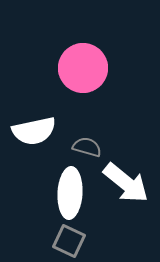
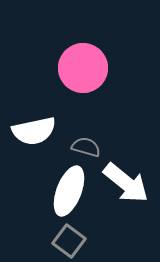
gray semicircle: moved 1 px left
white ellipse: moved 1 px left, 2 px up; rotated 18 degrees clockwise
gray square: rotated 12 degrees clockwise
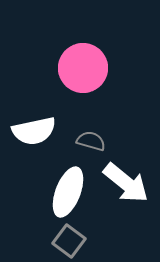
gray semicircle: moved 5 px right, 6 px up
white ellipse: moved 1 px left, 1 px down
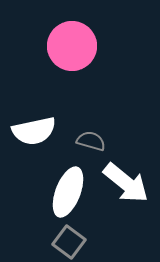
pink circle: moved 11 px left, 22 px up
gray square: moved 1 px down
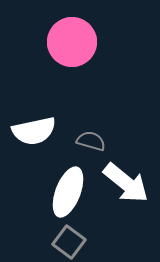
pink circle: moved 4 px up
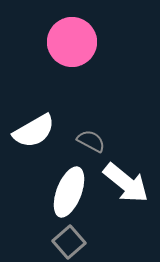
white semicircle: rotated 18 degrees counterclockwise
gray semicircle: rotated 12 degrees clockwise
white ellipse: moved 1 px right
gray square: rotated 12 degrees clockwise
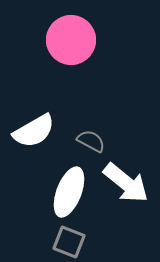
pink circle: moved 1 px left, 2 px up
gray square: rotated 28 degrees counterclockwise
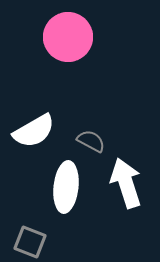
pink circle: moved 3 px left, 3 px up
white arrow: rotated 147 degrees counterclockwise
white ellipse: moved 3 px left, 5 px up; rotated 15 degrees counterclockwise
gray square: moved 39 px left
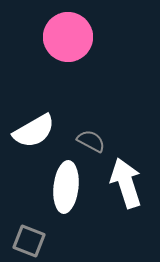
gray square: moved 1 px left, 1 px up
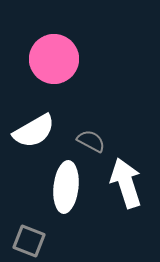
pink circle: moved 14 px left, 22 px down
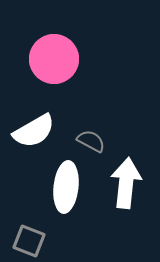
white arrow: rotated 24 degrees clockwise
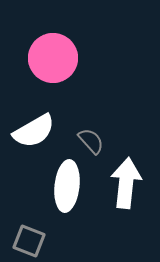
pink circle: moved 1 px left, 1 px up
gray semicircle: rotated 20 degrees clockwise
white ellipse: moved 1 px right, 1 px up
